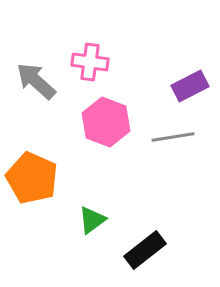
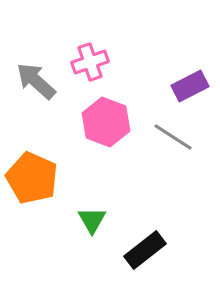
pink cross: rotated 27 degrees counterclockwise
gray line: rotated 42 degrees clockwise
green triangle: rotated 24 degrees counterclockwise
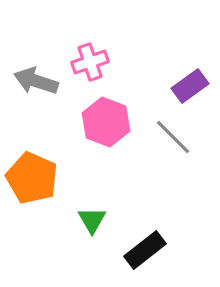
gray arrow: rotated 24 degrees counterclockwise
purple rectangle: rotated 9 degrees counterclockwise
gray line: rotated 12 degrees clockwise
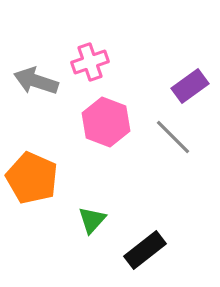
green triangle: rotated 12 degrees clockwise
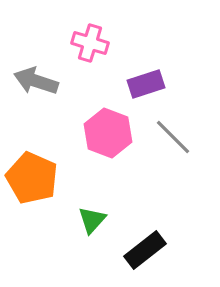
pink cross: moved 19 px up; rotated 36 degrees clockwise
purple rectangle: moved 44 px left, 2 px up; rotated 18 degrees clockwise
pink hexagon: moved 2 px right, 11 px down
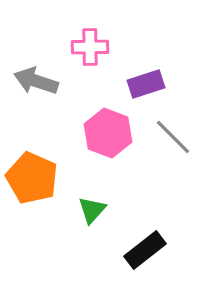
pink cross: moved 4 px down; rotated 18 degrees counterclockwise
green triangle: moved 10 px up
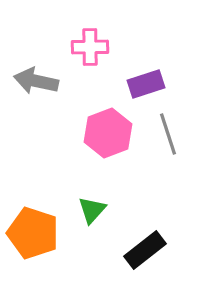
gray arrow: rotated 6 degrees counterclockwise
pink hexagon: rotated 18 degrees clockwise
gray line: moved 5 px left, 3 px up; rotated 27 degrees clockwise
orange pentagon: moved 1 px right, 55 px down; rotated 6 degrees counterclockwise
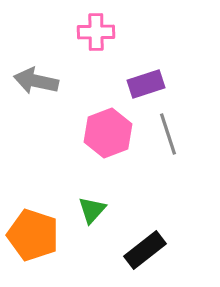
pink cross: moved 6 px right, 15 px up
orange pentagon: moved 2 px down
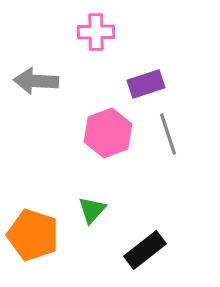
gray arrow: rotated 9 degrees counterclockwise
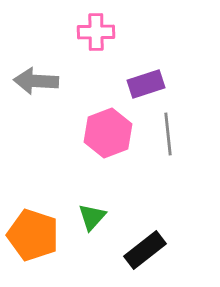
gray line: rotated 12 degrees clockwise
green triangle: moved 7 px down
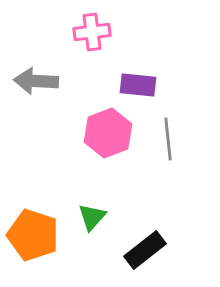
pink cross: moved 4 px left; rotated 6 degrees counterclockwise
purple rectangle: moved 8 px left, 1 px down; rotated 24 degrees clockwise
gray line: moved 5 px down
